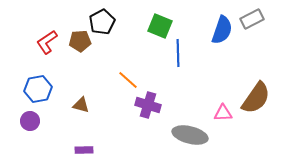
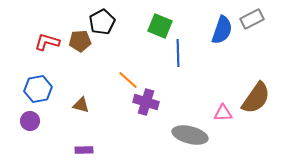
red L-shape: rotated 50 degrees clockwise
purple cross: moved 2 px left, 3 px up
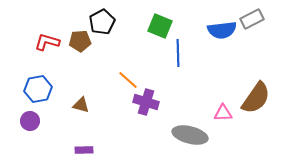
blue semicircle: rotated 64 degrees clockwise
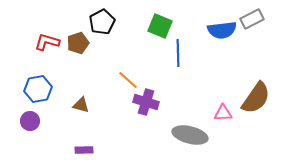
brown pentagon: moved 2 px left, 2 px down; rotated 15 degrees counterclockwise
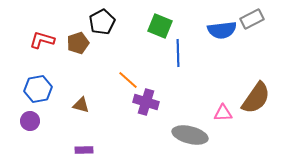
red L-shape: moved 5 px left, 2 px up
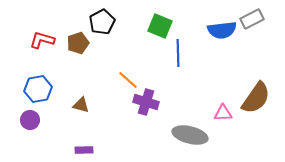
purple circle: moved 1 px up
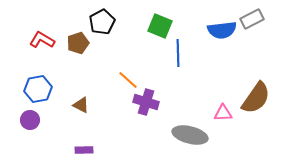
red L-shape: rotated 15 degrees clockwise
brown triangle: rotated 12 degrees clockwise
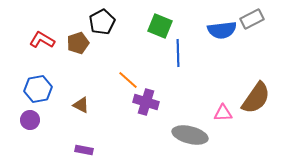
purple rectangle: rotated 12 degrees clockwise
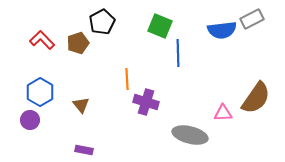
red L-shape: rotated 15 degrees clockwise
orange line: moved 1 px left, 1 px up; rotated 45 degrees clockwise
blue hexagon: moved 2 px right, 3 px down; rotated 20 degrees counterclockwise
brown triangle: rotated 24 degrees clockwise
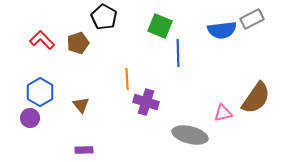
black pentagon: moved 2 px right, 5 px up; rotated 15 degrees counterclockwise
pink triangle: rotated 12 degrees counterclockwise
purple circle: moved 2 px up
purple rectangle: rotated 12 degrees counterclockwise
